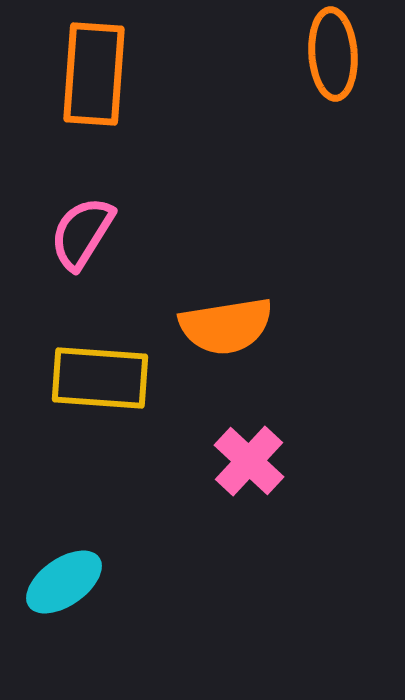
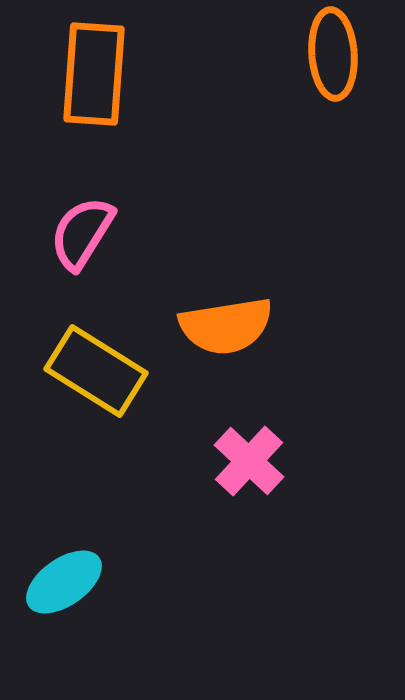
yellow rectangle: moved 4 px left, 7 px up; rotated 28 degrees clockwise
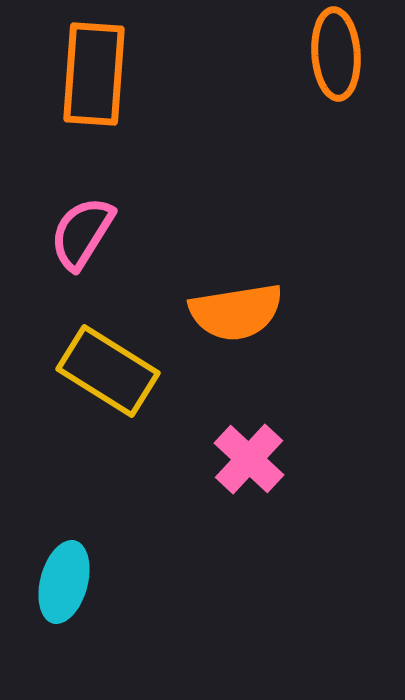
orange ellipse: moved 3 px right
orange semicircle: moved 10 px right, 14 px up
yellow rectangle: moved 12 px right
pink cross: moved 2 px up
cyan ellipse: rotated 40 degrees counterclockwise
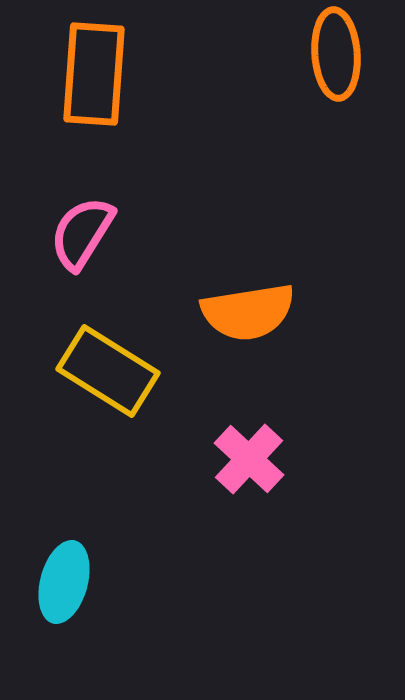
orange semicircle: moved 12 px right
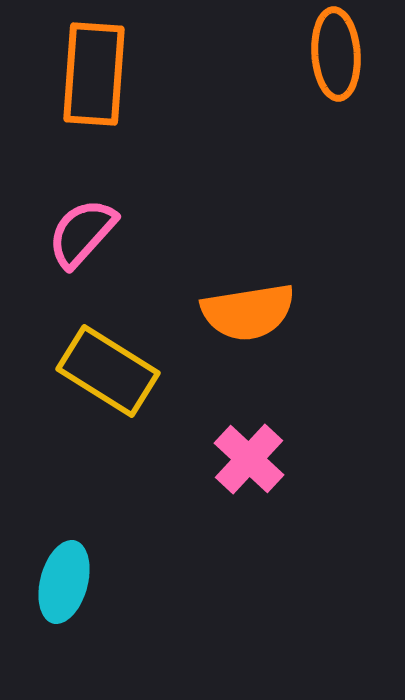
pink semicircle: rotated 10 degrees clockwise
